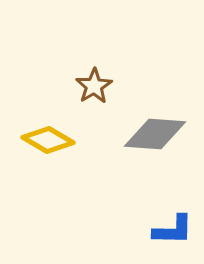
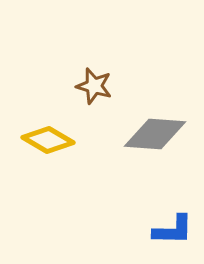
brown star: rotated 24 degrees counterclockwise
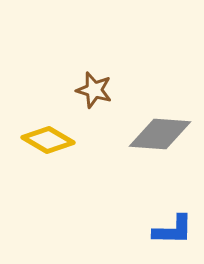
brown star: moved 4 px down
gray diamond: moved 5 px right
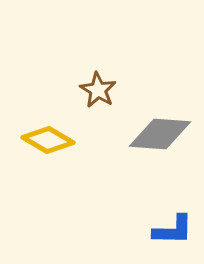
brown star: moved 4 px right; rotated 15 degrees clockwise
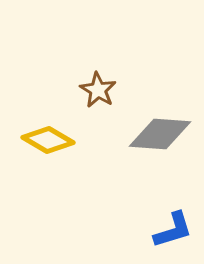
blue L-shape: rotated 18 degrees counterclockwise
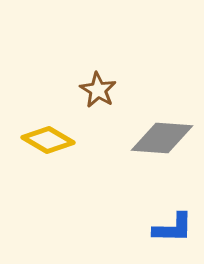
gray diamond: moved 2 px right, 4 px down
blue L-shape: moved 2 px up; rotated 18 degrees clockwise
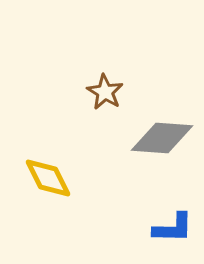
brown star: moved 7 px right, 2 px down
yellow diamond: moved 38 px down; rotated 33 degrees clockwise
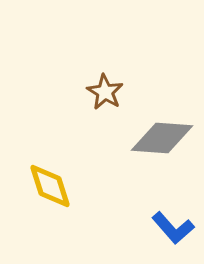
yellow diamond: moved 2 px right, 8 px down; rotated 9 degrees clockwise
blue L-shape: rotated 48 degrees clockwise
